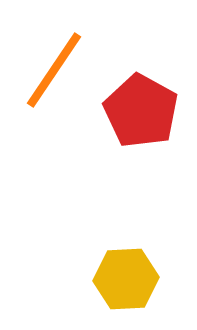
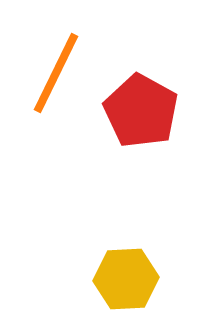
orange line: moved 2 px right, 3 px down; rotated 8 degrees counterclockwise
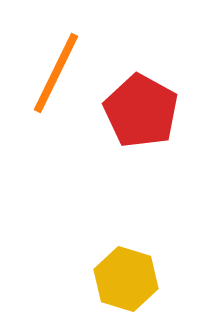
yellow hexagon: rotated 20 degrees clockwise
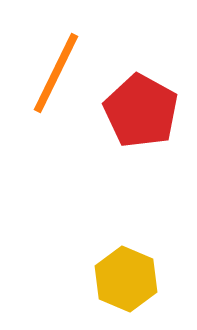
yellow hexagon: rotated 6 degrees clockwise
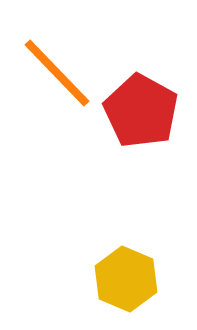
orange line: moved 1 px right; rotated 70 degrees counterclockwise
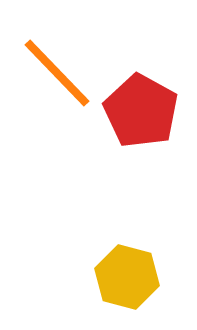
yellow hexagon: moved 1 px right, 2 px up; rotated 8 degrees counterclockwise
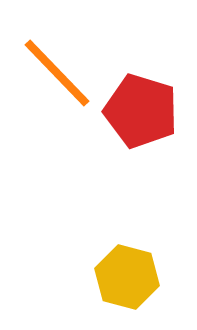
red pentagon: rotated 12 degrees counterclockwise
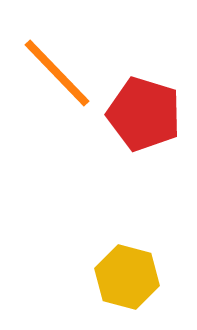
red pentagon: moved 3 px right, 3 px down
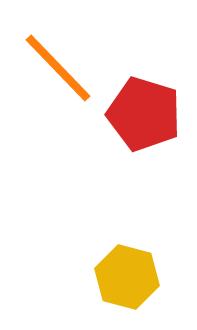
orange line: moved 1 px right, 5 px up
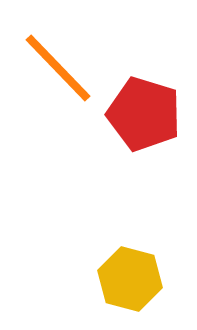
yellow hexagon: moved 3 px right, 2 px down
